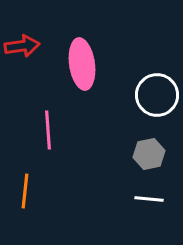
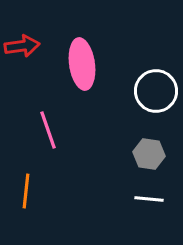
white circle: moved 1 px left, 4 px up
pink line: rotated 15 degrees counterclockwise
gray hexagon: rotated 20 degrees clockwise
orange line: moved 1 px right
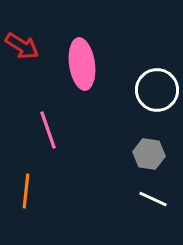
red arrow: rotated 40 degrees clockwise
white circle: moved 1 px right, 1 px up
white line: moved 4 px right; rotated 20 degrees clockwise
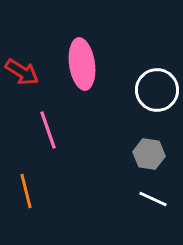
red arrow: moved 26 px down
orange line: rotated 20 degrees counterclockwise
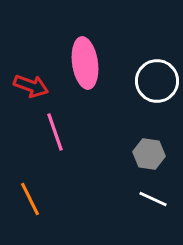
pink ellipse: moved 3 px right, 1 px up
red arrow: moved 9 px right, 14 px down; rotated 12 degrees counterclockwise
white circle: moved 9 px up
pink line: moved 7 px right, 2 px down
orange line: moved 4 px right, 8 px down; rotated 12 degrees counterclockwise
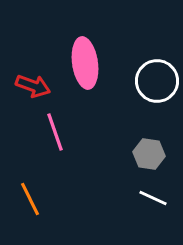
red arrow: moved 2 px right
white line: moved 1 px up
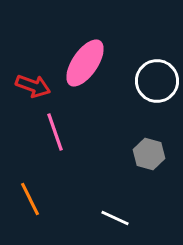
pink ellipse: rotated 42 degrees clockwise
gray hexagon: rotated 8 degrees clockwise
white line: moved 38 px left, 20 px down
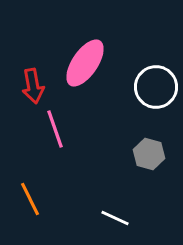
white circle: moved 1 px left, 6 px down
red arrow: rotated 60 degrees clockwise
pink line: moved 3 px up
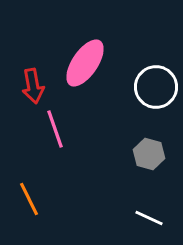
orange line: moved 1 px left
white line: moved 34 px right
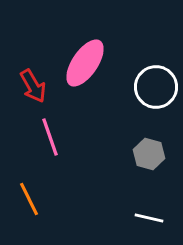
red arrow: rotated 20 degrees counterclockwise
pink line: moved 5 px left, 8 px down
white line: rotated 12 degrees counterclockwise
